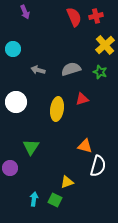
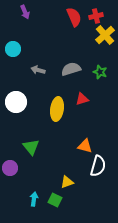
yellow cross: moved 10 px up
green triangle: rotated 12 degrees counterclockwise
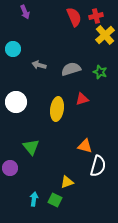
gray arrow: moved 1 px right, 5 px up
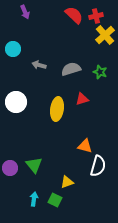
red semicircle: moved 2 px up; rotated 24 degrees counterclockwise
green triangle: moved 3 px right, 18 px down
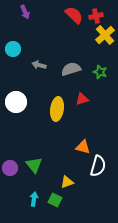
orange triangle: moved 2 px left, 1 px down
